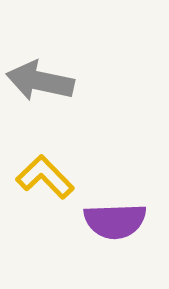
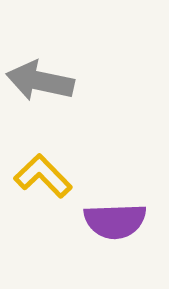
yellow L-shape: moved 2 px left, 1 px up
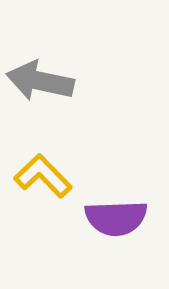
purple semicircle: moved 1 px right, 3 px up
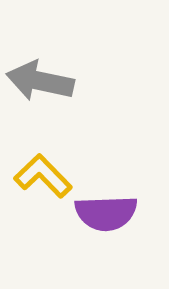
purple semicircle: moved 10 px left, 5 px up
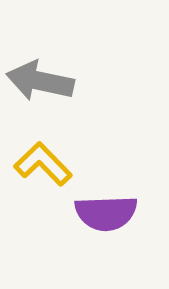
yellow L-shape: moved 12 px up
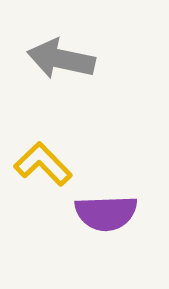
gray arrow: moved 21 px right, 22 px up
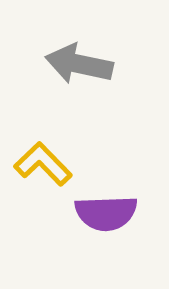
gray arrow: moved 18 px right, 5 px down
